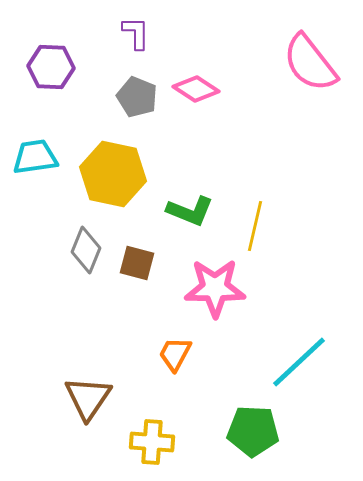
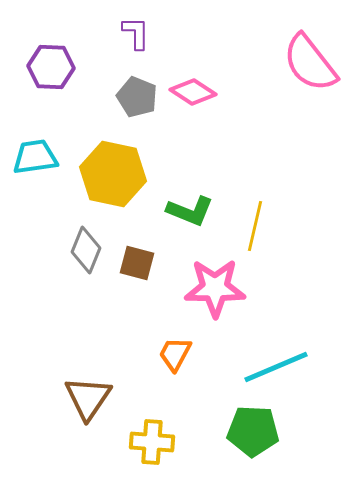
pink diamond: moved 3 px left, 3 px down
cyan line: moved 23 px left, 5 px down; rotated 20 degrees clockwise
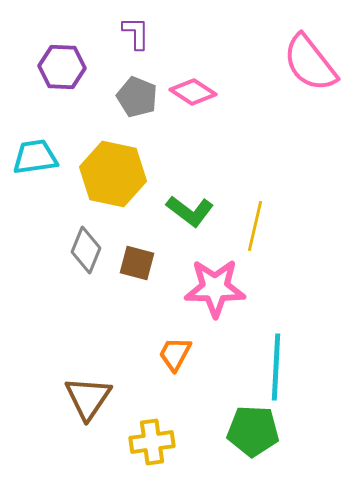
purple hexagon: moved 11 px right
green L-shape: rotated 15 degrees clockwise
cyan line: rotated 64 degrees counterclockwise
yellow cross: rotated 12 degrees counterclockwise
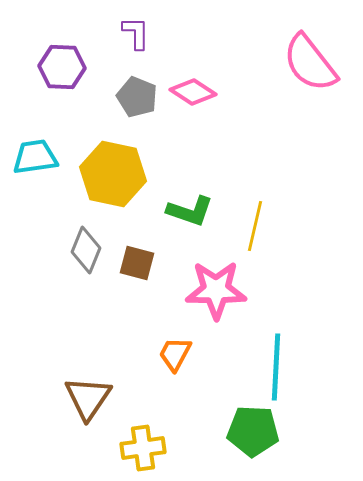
green L-shape: rotated 18 degrees counterclockwise
pink star: moved 1 px right, 2 px down
yellow cross: moved 9 px left, 6 px down
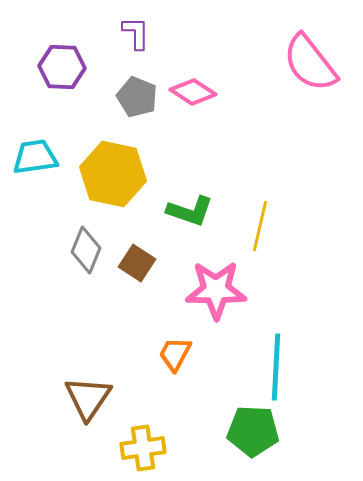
yellow line: moved 5 px right
brown square: rotated 18 degrees clockwise
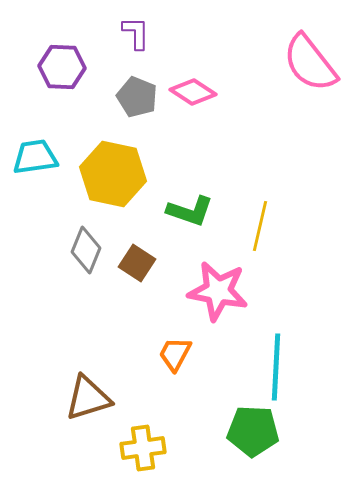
pink star: moved 2 px right, 1 px down; rotated 10 degrees clockwise
brown triangle: rotated 39 degrees clockwise
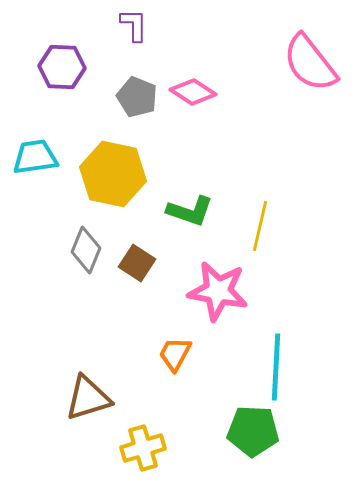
purple L-shape: moved 2 px left, 8 px up
yellow cross: rotated 9 degrees counterclockwise
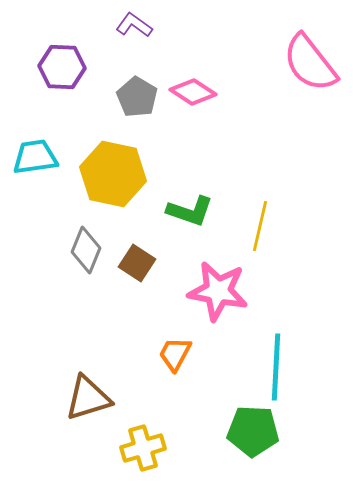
purple L-shape: rotated 54 degrees counterclockwise
gray pentagon: rotated 9 degrees clockwise
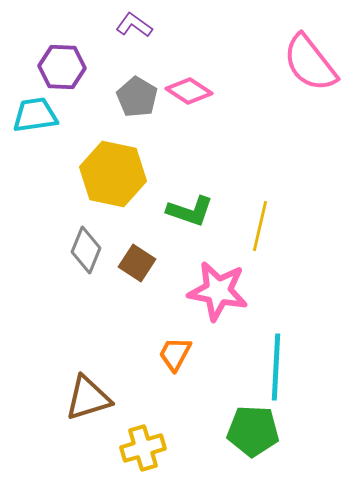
pink diamond: moved 4 px left, 1 px up
cyan trapezoid: moved 42 px up
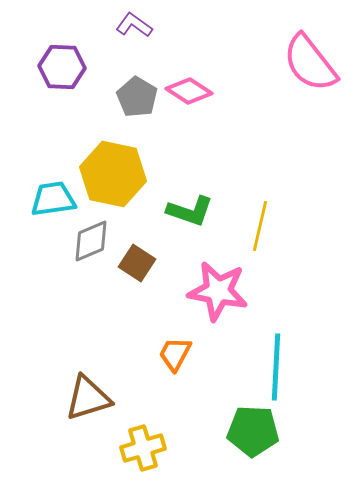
cyan trapezoid: moved 18 px right, 84 px down
gray diamond: moved 5 px right, 9 px up; rotated 45 degrees clockwise
